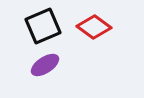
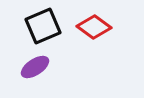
purple ellipse: moved 10 px left, 2 px down
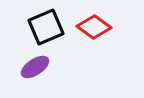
black square: moved 3 px right, 1 px down
